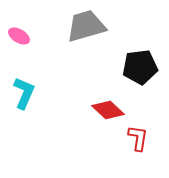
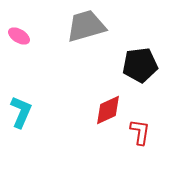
black pentagon: moved 2 px up
cyan L-shape: moved 3 px left, 19 px down
red diamond: rotated 68 degrees counterclockwise
red L-shape: moved 2 px right, 6 px up
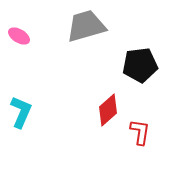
red diamond: rotated 16 degrees counterclockwise
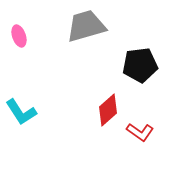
pink ellipse: rotated 40 degrees clockwise
cyan L-shape: rotated 124 degrees clockwise
red L-shape: rotated 116 degrees clockwise
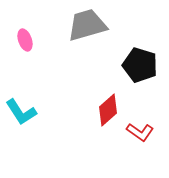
gray trapezoid: moved 1 px right, 1 px up
pink ellipse: moved 6 px right, 4 px down
black pentagon: rotated 24 degrees clockwise
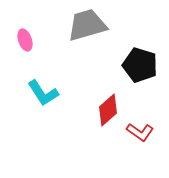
cyan L-shape: moved 22 px right, 19 px up
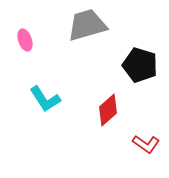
cyan L-shape: moved 2 px right, 6 px down
red L-shape: moved 6 px right, 12 px down
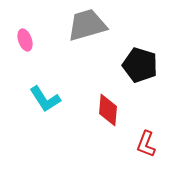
red diamond: rotated 44 degrees counterclockwise
red L-shape: rotated 76 degrees clockwise
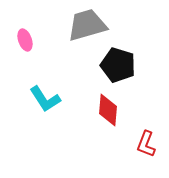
black pentagon: moved 22 px left
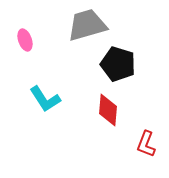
black pentagon: moved 1 px up
